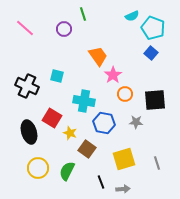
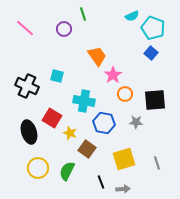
orange trapezoid: moved 1 px left
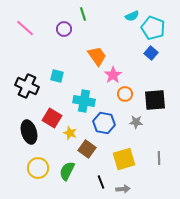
gray line: moved 2 px right, 5 px up; rotated 16 degrees clockwise
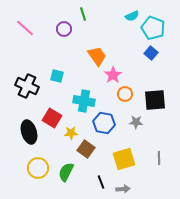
yellow star: moved 1 px right; rotated 24 degrees counterclockwise
brown square: moved 1 px left
green semicircle: moved 1 px left, 1 px down
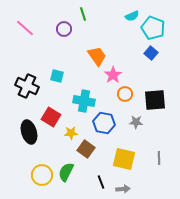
red square: moved 1 px left, 1 px up
yellow square: rotated 30 degrees clockwise
yellow circle: moved 4 px right, 7 px down
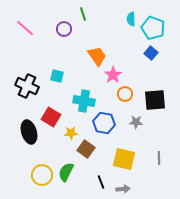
cyan semicircle: moved 1 px left, 3 px down; rotated 112 degrees clockwise
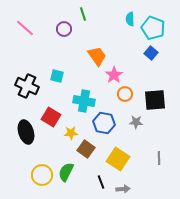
cyan semicircle: moved 1 px left
pink star: moved 1 px right
black ellipse: moved 3 px left
yellow square: moved 6 px left; rotated 20 degrees clockwise
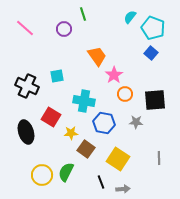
cyan semicircle: moved 2 px up; rotated 40 degrees clockwise
cyan square: rotated 24 degrees counterclockwise
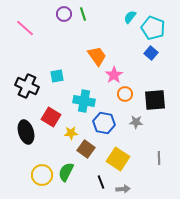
purple circle: moved 15 px up
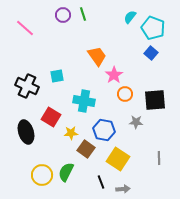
purple circle: moved 1 px left, 1 px down
blue hexagon: moved 7 px down
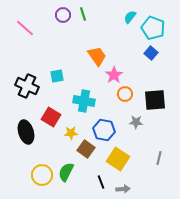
gray line: rotated 16 degrees clockwise
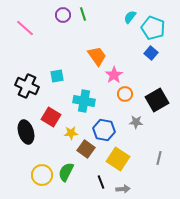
black square: moved 2 px right; rotated 25 degrees counterclockwise
